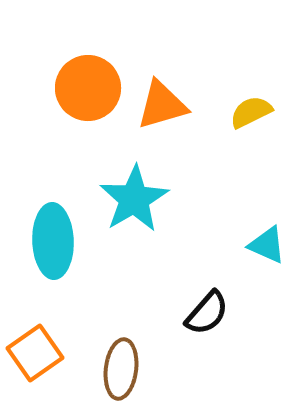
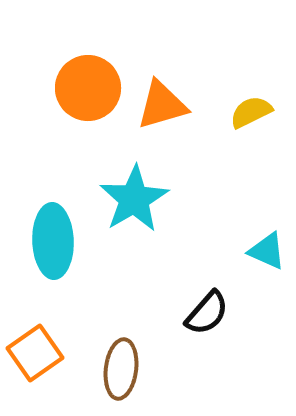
cyan triangle: moved 6 px down
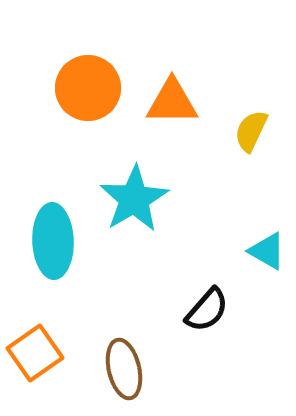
orange triangle: moved 10 px right, 3 px up; rotated 16 degrees clockwise
yellow semicircle: moved 19 px down; rotated 39 degrees counterclockwise
cyan triangle: rotated 6 degrees clockwise
black semicircle: moved 3 px up
brown ellipse: moved 3 px right; rotated 20 degrees counterclockwise
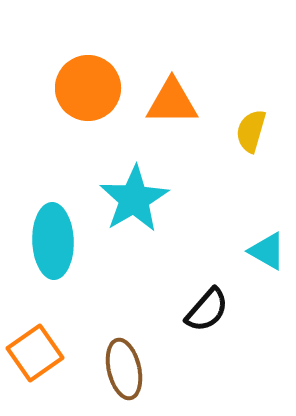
yellow semicircle: rotated 9 degrees counterclockwise
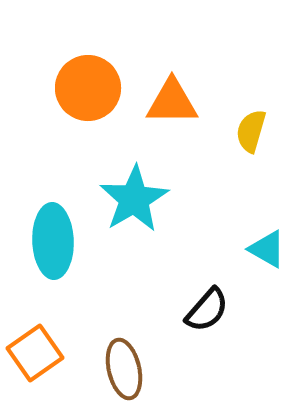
cyan triangle: moved 2 px up
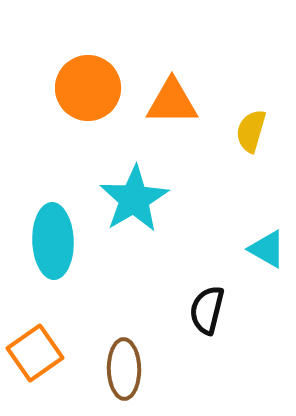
black semicircle: rotated 153 degrees clockwise
brown ellipse: rotated 12 degrees clockwise
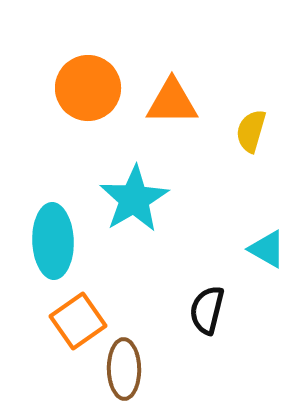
orange square: moved 43 px right, 32 px up
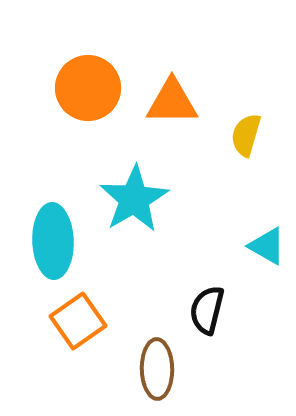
yellow semicircle: moved 5 px left, 4 px down
cyan triangle: moved 3 px up
brown ellipse: moved 33 px right
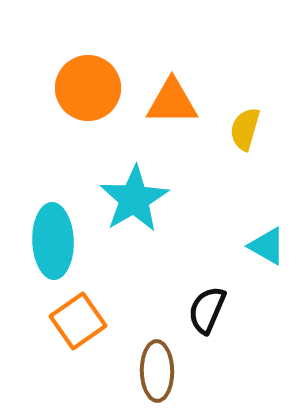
yellow semicircle: moved 1 px left, 6 px up
black semicircle: rotated 9 degrees clockwise
brown ellipse: moved 2 px down
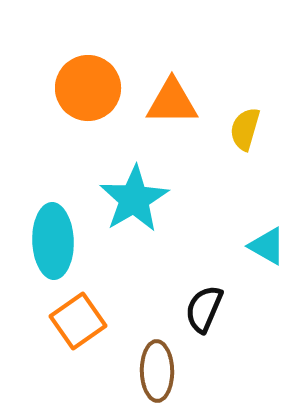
black semicircle: moved 3 px left, 1 px up
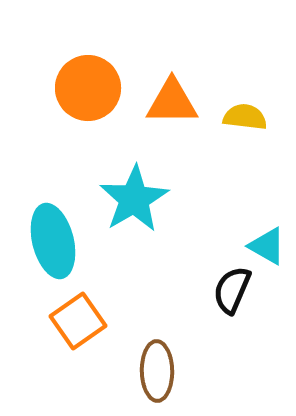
yellow semicircle: moved 12 px up; rotated 81 degrees clockwise
cyan ellipse: rotated 12 degrees counterclockwise
black semicircle: moved 28 px right, 19 px up
